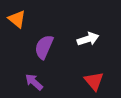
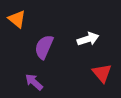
red triangle: moved 8 px right, 8 px up
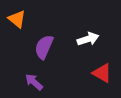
red triangle: rotated 20 degrees counterclockwise
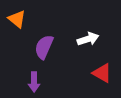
purple arrow: rotated 132 degrees counterclockwise
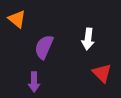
white arrow: rotated 115 degrees clockwise
red triangle: rotated 15 degrees clockwise
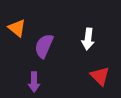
orange triangle: moved 9 px down
purple semicircle: moved 1 px up
red triangle: moved 2 px left, 3 px down
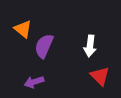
orange triangle: moved 6 px right, 1 px down
white arrow: moved 2 px right, 7 px down
purple arrow: rotated 72 degrees clockwise
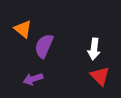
white arrow: moved 4 px right, 3 px down
purple arrow: moved 1 px left, 3 px up
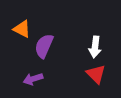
orange triangle: moved 1 px left; rotated 12 degrees counterclockwise
white arrow: moved 1 px right, 2 px up
red triangle: moved 4 px left, 2 px up
